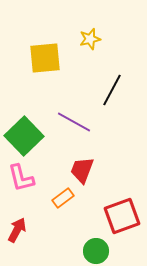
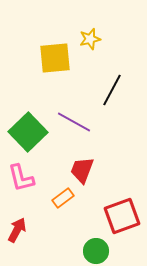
yellow square: moved 10 px right
green square: moved 4 px right, 4 px up
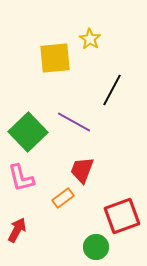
yellow star: rotated 25 degrees counterclockwise
green circle: moved 4 px up
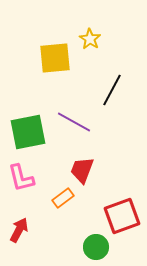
green square: rotated 33 degrees clockwise
red arrow: moved 2 px right
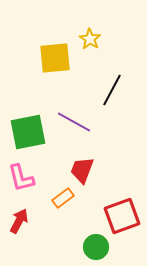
red arrow: moved 9 px up
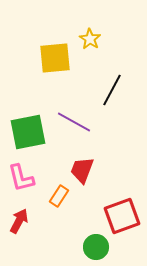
orange rectangle: moved 4 px left, 2 px up; rotated 20 degrees counterclockwise
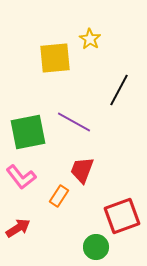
black line: moved 7 px right
pink L-shape: moved 1 px up; rotated 24 degrees counterclockwise
red arrow: moved 1 px left, 7 px down; rotated 30 degrees clockwise
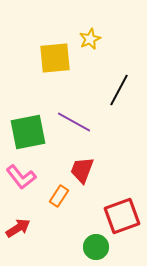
yellow star: rotated 15 degrees clockwise
